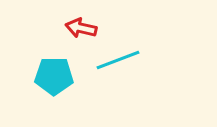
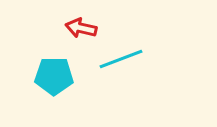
cyan line: moved 3 px right, 1 px up
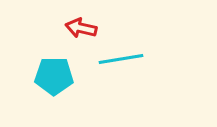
cyan line: rotated 12 degrees clockwise
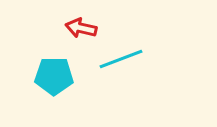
cyan line: rotated 12 degrees counterclockwise
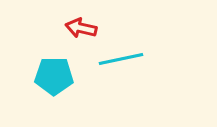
cyan line: rotated 9 degrees clockwise
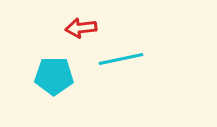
red arrow: rotated 20 degrees counterclockwise
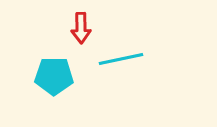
red arrow: rotated 84 degrees counterclockwise
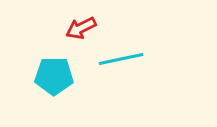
red arrow: rotated 64 degrees clockwise
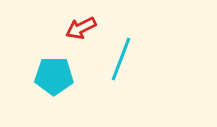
cyan line: rotated 57 degrees counterclockwise
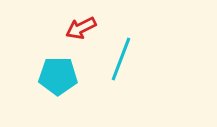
cyan pentagon: moved 4 px right
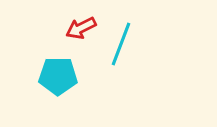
cyan line: moved 15 px up
